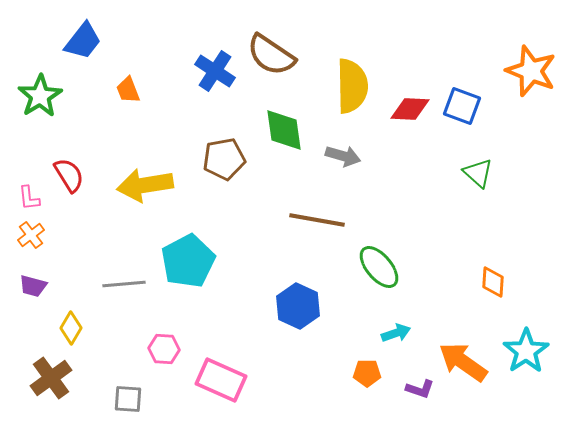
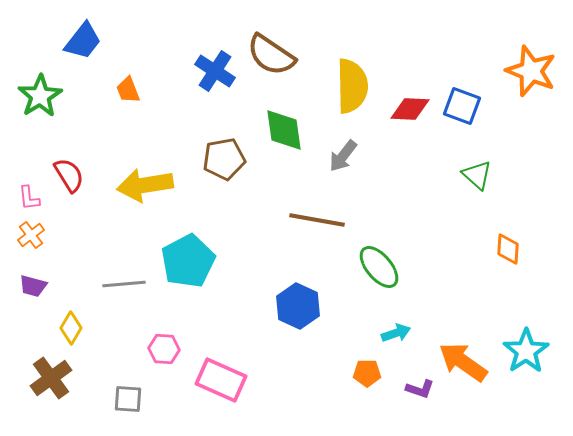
gray arrow: rotated 112 degrees clockwise
green triangle: moved 1 px left, 2 px down
orange diamond: moved 15 px right, 33 px up
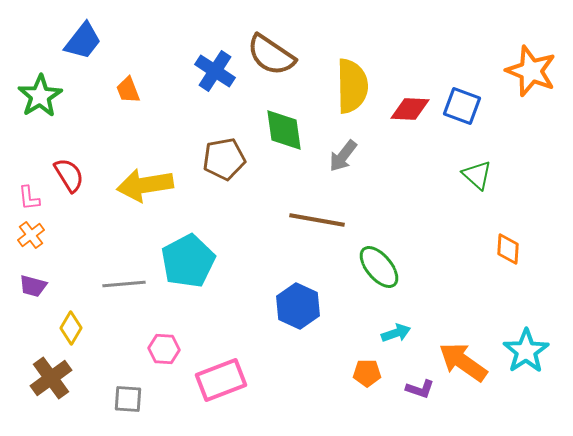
pink rectangle: rotated 45 degrees counterclockwise
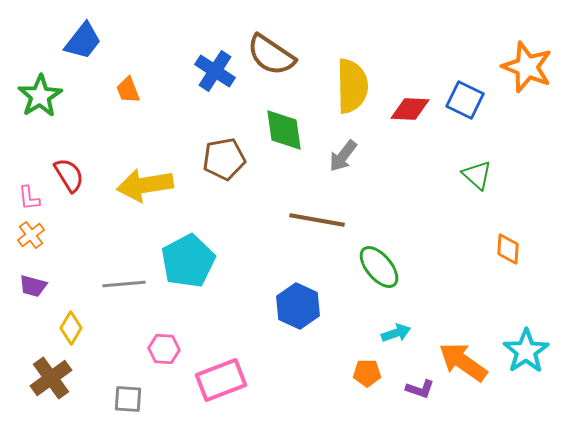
orange star: moved 4 px left, 4 px up
blue square: moved 3 px right, 6 px up; rotated 6 degrees clockwise
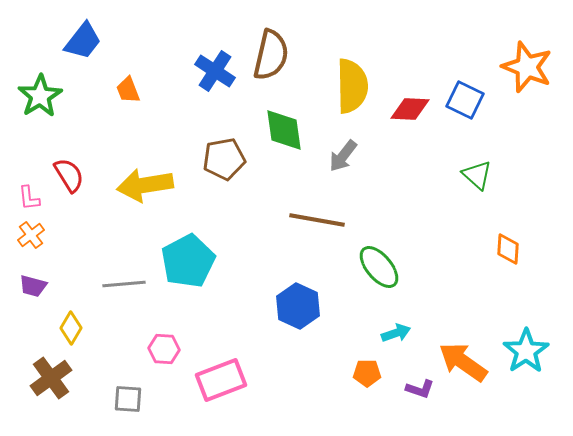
brown semicircle: rotated 111 degrees counterclockwise
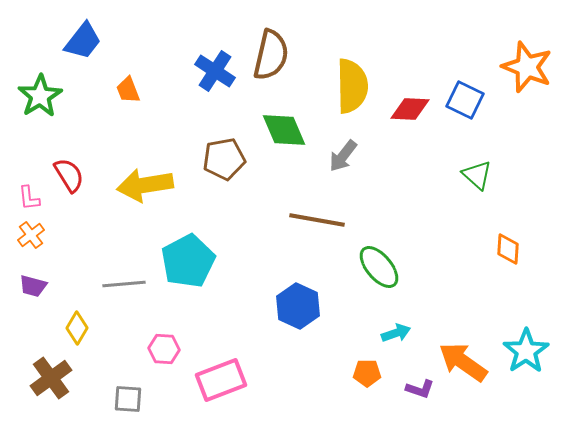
green diamond: rotated 15 degrees counterclockwise
yellow diamond: moved 6 px right
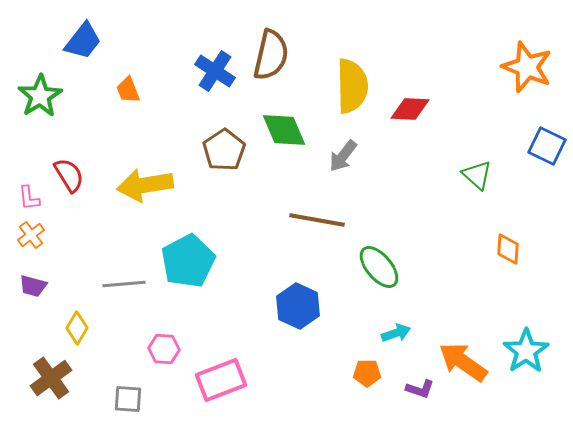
blue square: moved 82 px right, 46 px down
brown pentagon: moved 9 px up; rotated 24 degrees counterclockwise
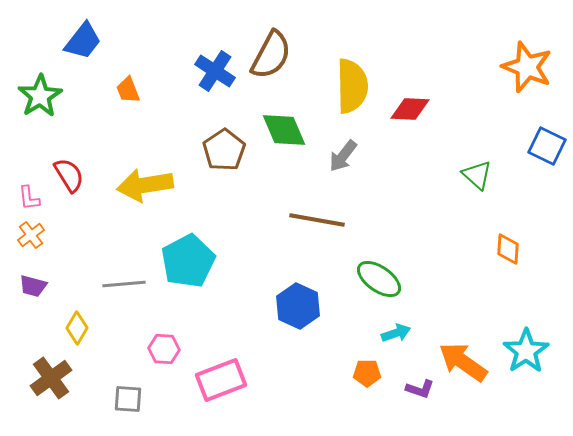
brown semicircle: rotated 15 degrees clockwise
green ellipse: moved 12 px down; rotated 15 degrees counterclockwise
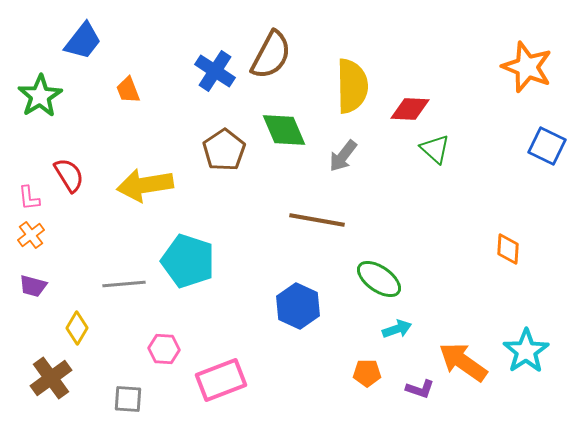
green triangle: moved 42 px left, 26 px up
cyan pentagon: rotated 26 degrees counterclockwise
cyan arrow: moved 1 px right, 4 px up
